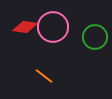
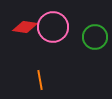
orange line: moved 4 px left, 4 px down; rotated 42 degrees clockwise
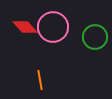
red diamond: rotated 40 degrees clockwise
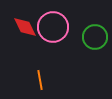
red diamond: rotated 15 degrees clockwise
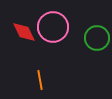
red diamond: moved 1 px left, 5 px down
green circle: moved 2 px right, 1 px down
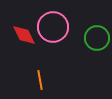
red diamond: moved 3 px down
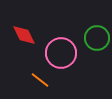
pink circle: moved 8 px right, 26 px down
orange line: rotated 42 degrees counterclockwise
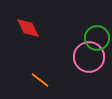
red diamond: moved 4 px right, 7 px up
pink circle: moved 28 px right, 4 px down
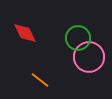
red diamond: moved 3 px left, 5 px down
green circle: moved 19 px left
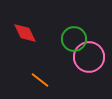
green circle: moved 4 px left, 1 px down
